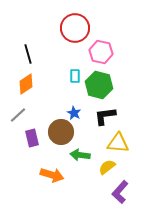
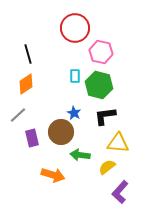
orange arrow: moved 1 px right
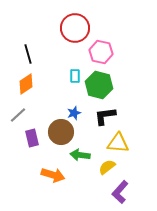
blue star: rotated 24 degrees clockwise
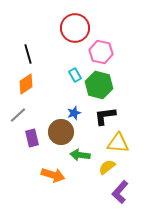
cyan rectangle: moved 1 px up; rotated 32 degrees counterclockwise
